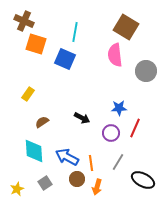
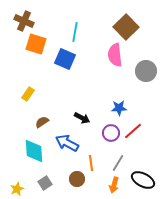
brown square: rotated 15 degrees clockwise
red line: moved 2 px left, 3 px down; rotated 24 degrees clockwise
blue arrow: moved 14 px up
gray line: moved 1 px down
orange arrow: moved 17 px right, 2 px up
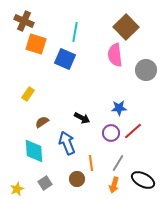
gray circle: moved 1 px up
blue arrow: rotated 40 degrees clockwise
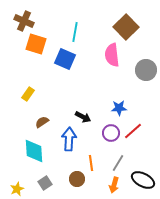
pink semicircle: moved 3 px left
black arrow: moved 1 px right, 1 px up
blue arrow: moved 2 px right, 4 px up; rotated 25 degrees clockwise
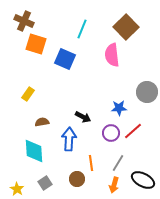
cyan line: moved 7 px right, 3 px up; rotated 12 degrees clockwise
gray circle: moved 1 px right, 22 px down
brown semicircle: rotated 24 degrees clockwise
yellow star: rotated 16 degrees counterclockwise
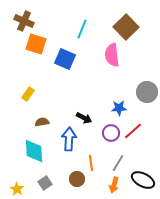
black arrow: moved 1 px right, 1 px down
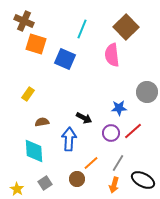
orange line: rotated 56 degrees clockwise
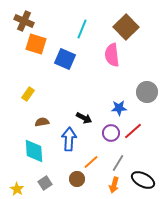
orange line: moved 1 px up
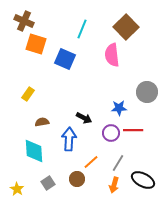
red line: moved 1 px up; rotated 42 degrees clockwise
gray square: moved 3 px right
